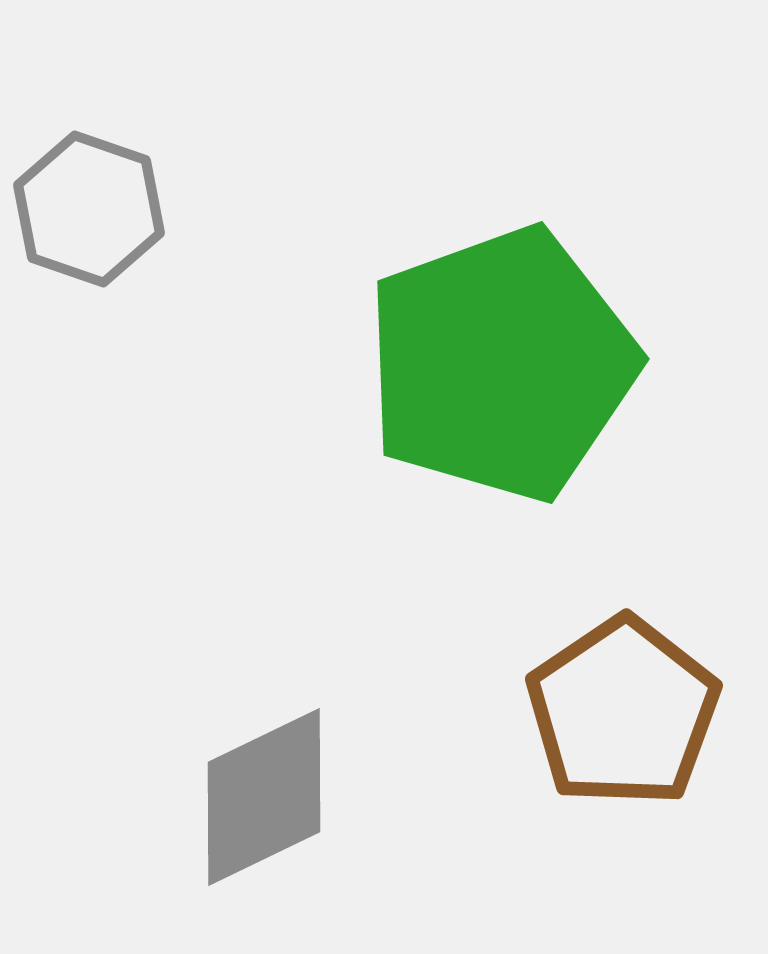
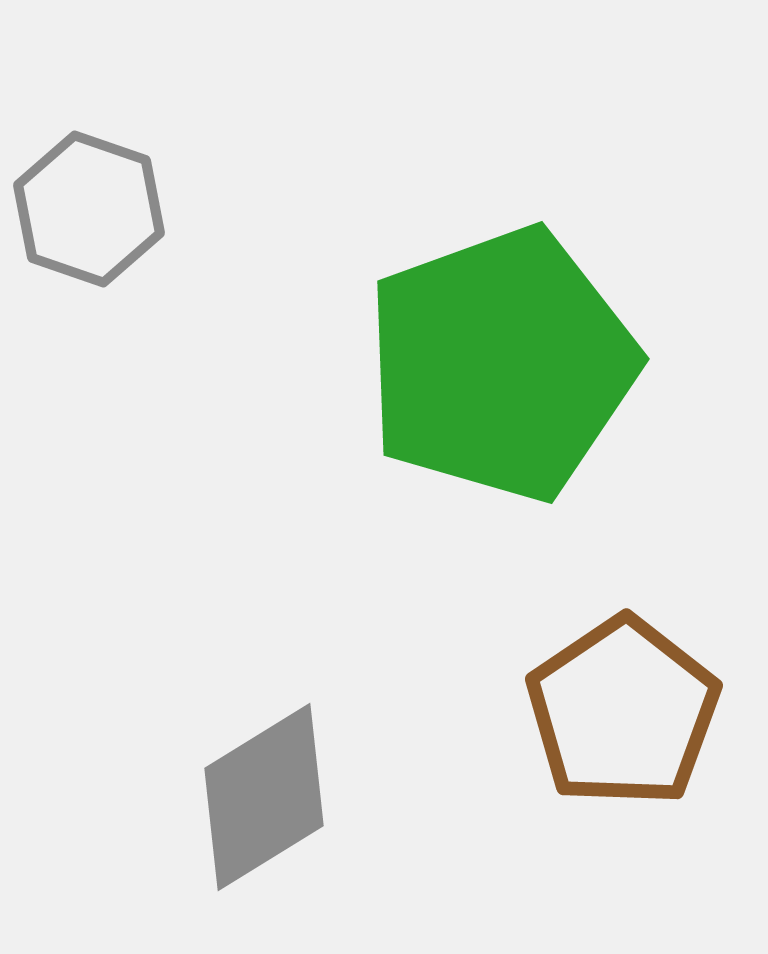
gray diamond: rotated 6 degrees counterclockwise
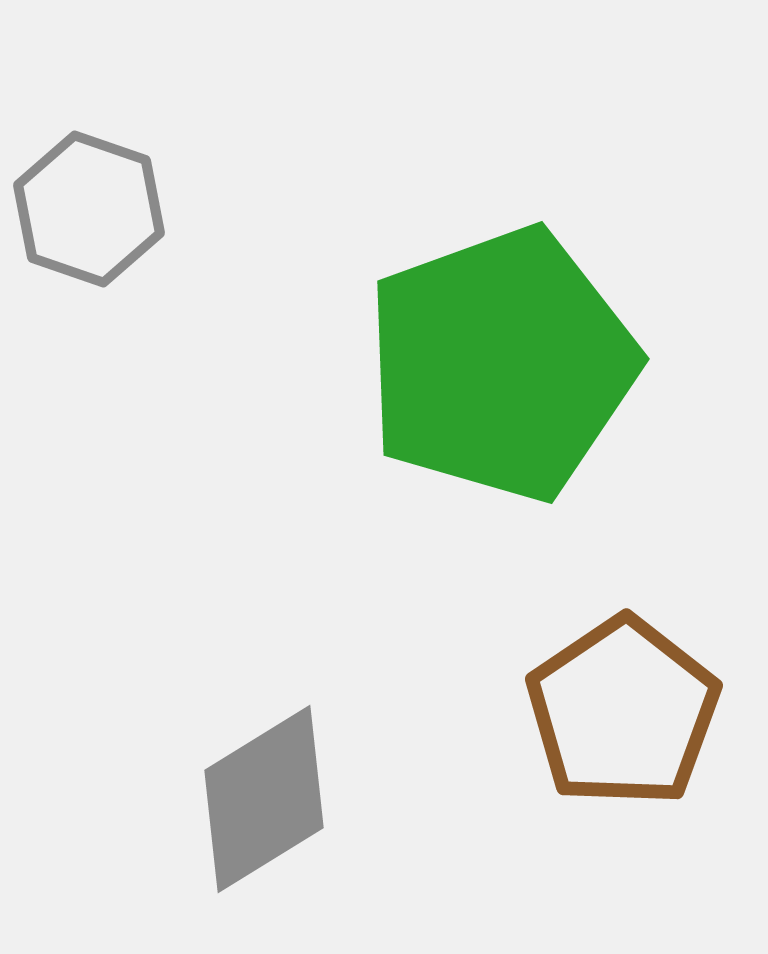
gray diamond: moved 2 px down
